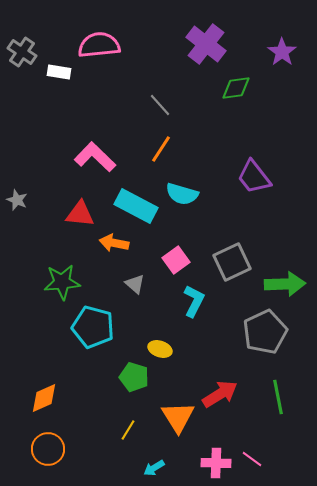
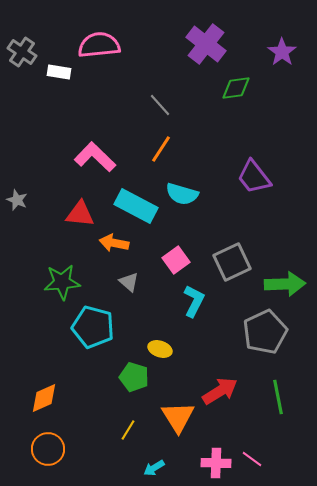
gray triangle: moved 6 px left, 2 px up
red arrow: moved 3 px up
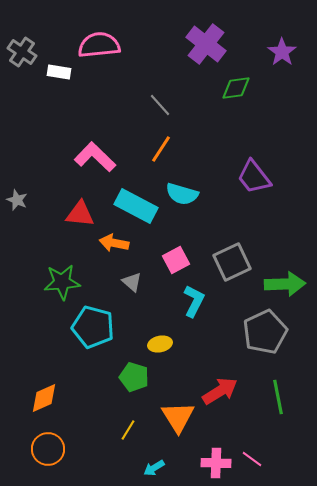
pink square: rotated 8 degrees clockwise
gray triangle: moved 3 px right
yellow ellipse: moved 5 px up; rotated 30 degrees counterclockwise
